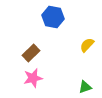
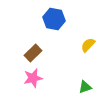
blue hexagon: moved 1 px right, 2 px down
yellow semicircle: moved 1 px right
brown rectangle: moved 2 px right
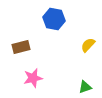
brown rectangle: moved 12 px left, 6 px up; rotated 30 degrees clockwise
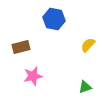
pink star: moved 2 px up
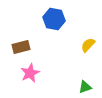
pink star: moved 3 px left, 3 px up; rotated 12 degrees counterclockwise
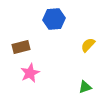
blue hexagon: rotated 15 degrees counterclockwise
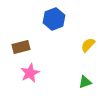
blue hexagon: rotated 15 degrees counterclockwise
green triangle: moved 5 px up
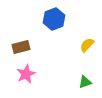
yellow semicircle: moved 1 px left
pink star: moved 4 px left, 1 px down
